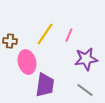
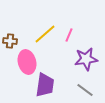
yellow line: rotated 15 degrees clockwise
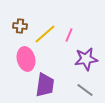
brown cross: moved 10 px right, 15 px up
pink ellipse: moved 1 px left, 3 px up
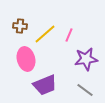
purple trapezoid: rotated 60 degrees clockwise
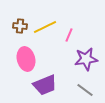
yellow line: moved 7 px up; rotated 15 degrees clockwise
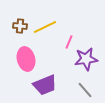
pink line: moved 7 px down
gray line: rotated 12 degrees clockwise
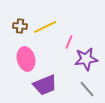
gray line: moved 2 px right, 1 px up
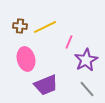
purple star: moved 1 px down; rotated 20 degrees counterclockwise
purple trapezoid: moved 1 px right
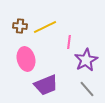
pink line: rotated 16 degrees counterclockwise
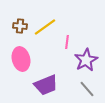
yellow line: rotated 10 degrees counterclockwise
pink line: moved 2 px left
pink ellipse: moved 5 px left
